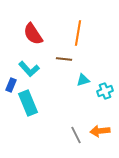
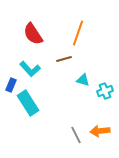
orange line: rotated 10 degrees clockwise
brown line: rotated 21 degrees counterclockwise
cyan L-shape: moved 1 px right
cyan triangle: rotated 32 degrees clockwise
cyan rectangle: rotated 10 degrees counterclockwise
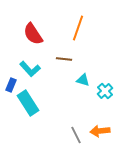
orange line: moved 5 px up
brown line: rotated 21 degrees clockwise
cyan cross: rotated 21 degrees counterclockwise
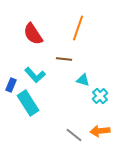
cyan L-shape: moved 5 px right, 6 px down
cyan cross: moved 5 px left, 5 px down
gray line: moved 2 px left; rotated 24 degrees counterclockwise
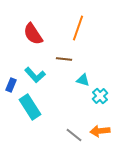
cyan rectangle: moved 2 px right, 4 px down
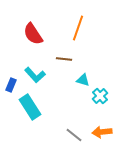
orange arrow: moved 2 px right, 1 px down
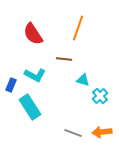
cyan L-shape: rotated 20 degrees counterclockwise
gray line: moved 1 px left, 2 px up; rotated 18 degrees counterclockwise
